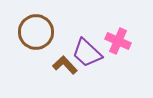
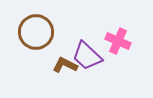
purple trapezoid: moved 3 px down
brown L-shape: rotated 20 degrees counterclockwise
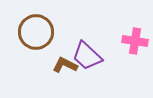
pink cross: moved 17 px right; rotated 15 degrees counterclockwise
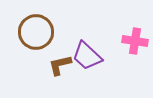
brown L-shape: moved 5 px left; rotated 40 degrees counterclockwise
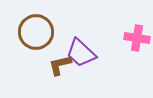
pink cross: moved 2 px right, 3 px up
purple trapezoid: moved 6 px left, 3 px up
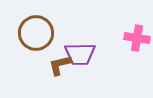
brown circle: moved 1 px down
purple trapezoid: moved 1 px left, 1 px down; rotated 44 degrees counterclockwise
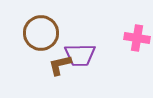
brown circle: moved 5 px right
purple trapezoid: moved 1 px down
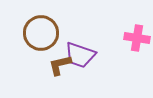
purple trapezoid: rotated 20 degrees clockwise
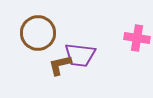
brown circle: moved 3 px left
purple trapezoid: rotated 12 degrees counterclockwise
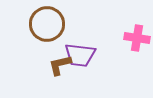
brown circle: moved 9 px right, 9 px up
